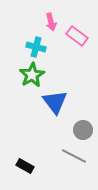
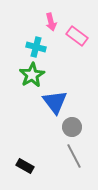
gray circle: moved 11 px left, 3 px up
gray line: rotated 35 degrees clockwise
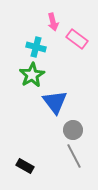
pink arrow: moved 2 px right
pink rectangle: moved 3 px down
gray circle: moved 1 px right, 3 px down
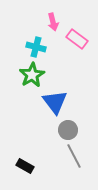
gray circle: moved 5 px left
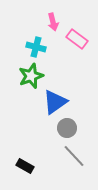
green star: moved 1 px left, 1 px down; rotated 10 degrees clockwise
blue triangle: rotated 32 degrees clockwise
gray circle: moved 1 px left, 2 px up
gray line: rotated 15 degrees counterclockwise
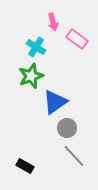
cyan cross: rotated 18 degrees clockwise
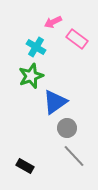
pink arrow: rotated 78 degrees clockwise
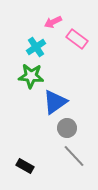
cyan cross: rotated 24 degrees clockwise
green star: rotated 25 degrees clockwise
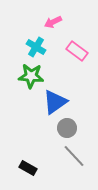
pink rectangle: moved 12 px down
cyan cross: rotated 24 degrees counterclockwise
black rectangle: moved 3 px right, 2 px down
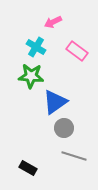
gray circle: moved 3 px left
gray line: rotated 30 degrees counterclockwise
